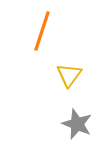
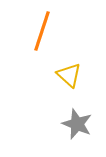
yellow triangle: rotated 24 degrees counterclockwise
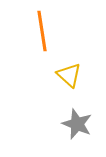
orange line: rotated 27 degrees counterclockwise
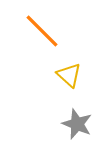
orange line: rotated 36 degrees counterclockwise
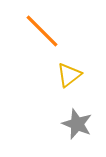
yellow triangle: rotated 40 degrees clockwise
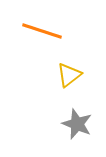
orange line: rotated 27 degrees counterclockwise
